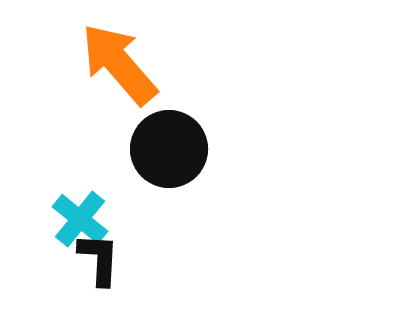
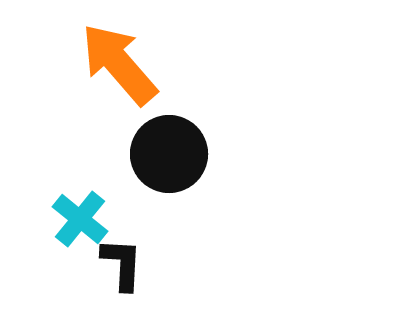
black circle: moved 5 px down
black L-shape: moved 23 px right, 5 px down
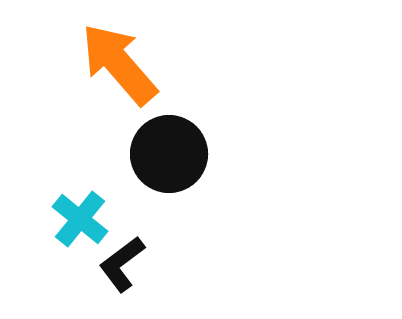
black L-shape: rotated 130 degrees counterclockwise
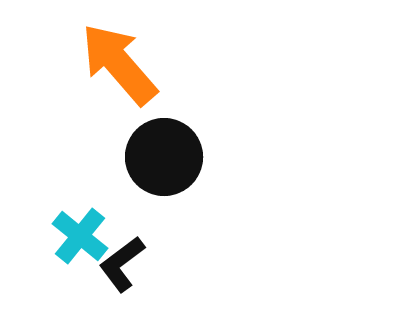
black circle: moved 5 px left, 3 px down
cyan cross: moved 17 px down
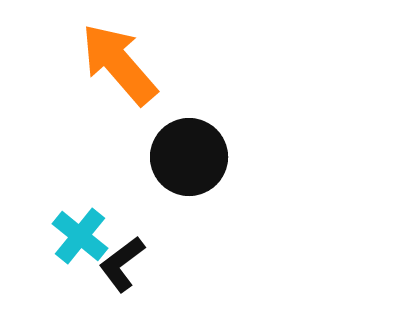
black circle: moved 25 px right
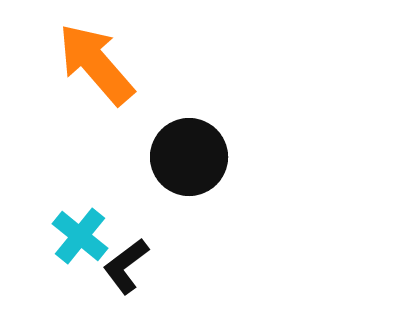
orange arrow: moved 23 px left
black L-shape: moved 4 px right, 2 px down
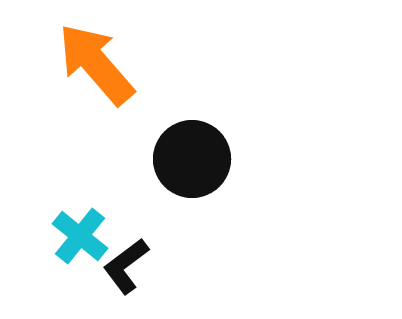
black circle: moved 3 px right, 2 px down
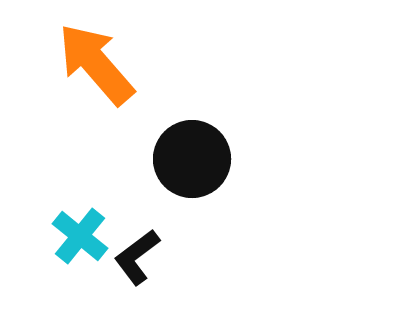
black L-shape: moved 11 px right, 9 px up
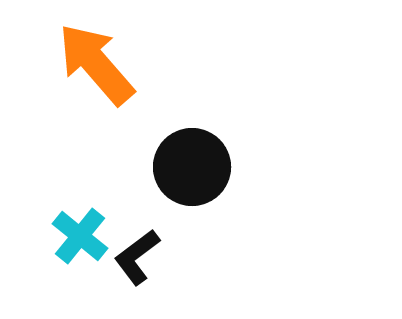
black circle: moved 8 px down
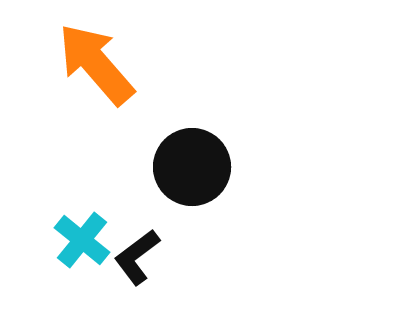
cyan cross: moved 2 px right, 4 px down
